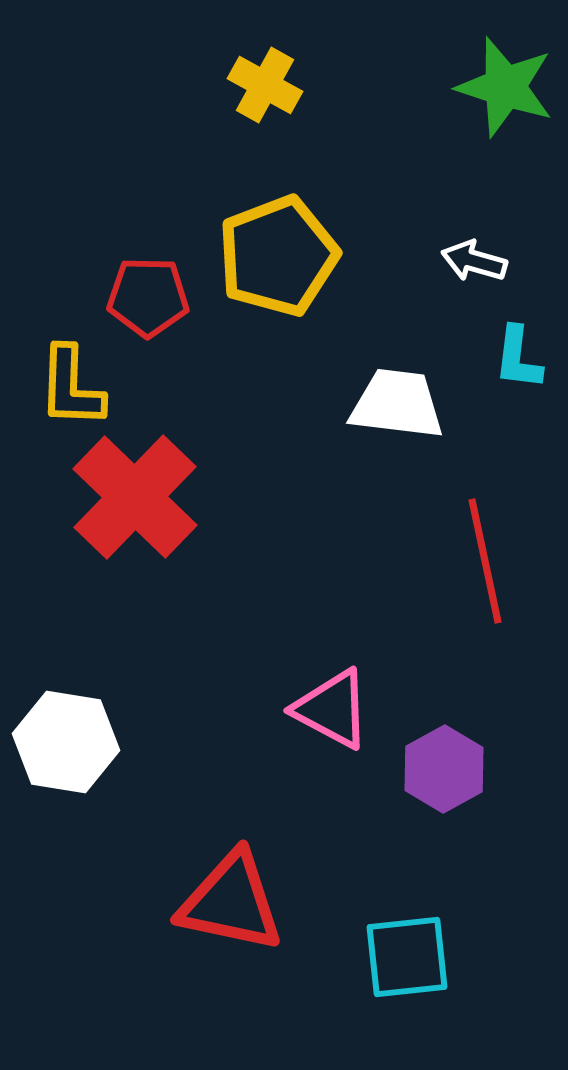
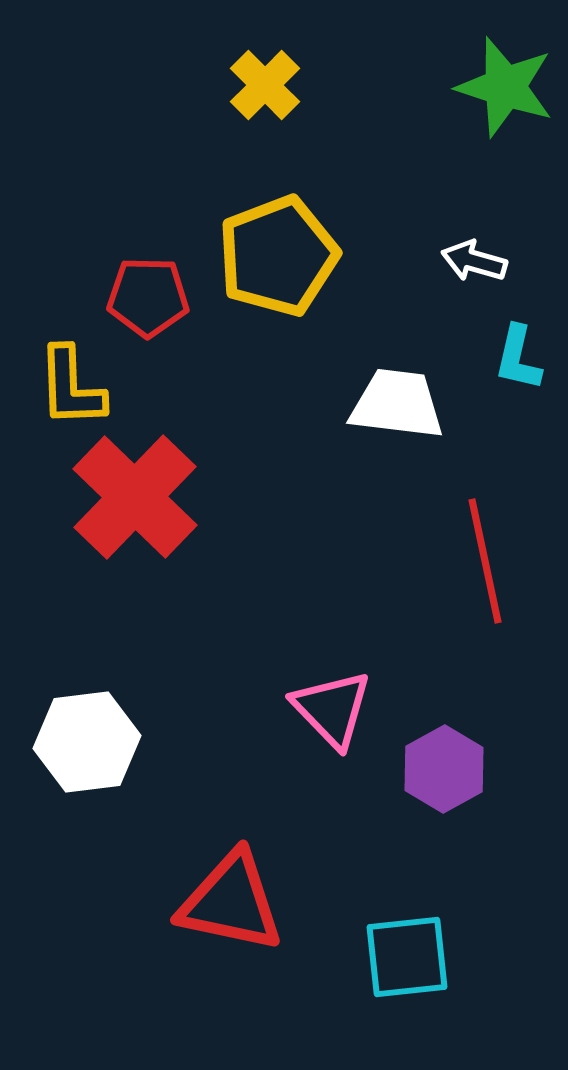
yellow cross: rotated 16 degrees clockwise
cyan L-shape: rotated 6 degrees clockwise
yellow L-shape: rotated 4 degrees counterclockwise
pink triangle: rotated 18 degrees clockwise
white hexagon: moved 21 px right; rotated 16 degrees counterclockwise
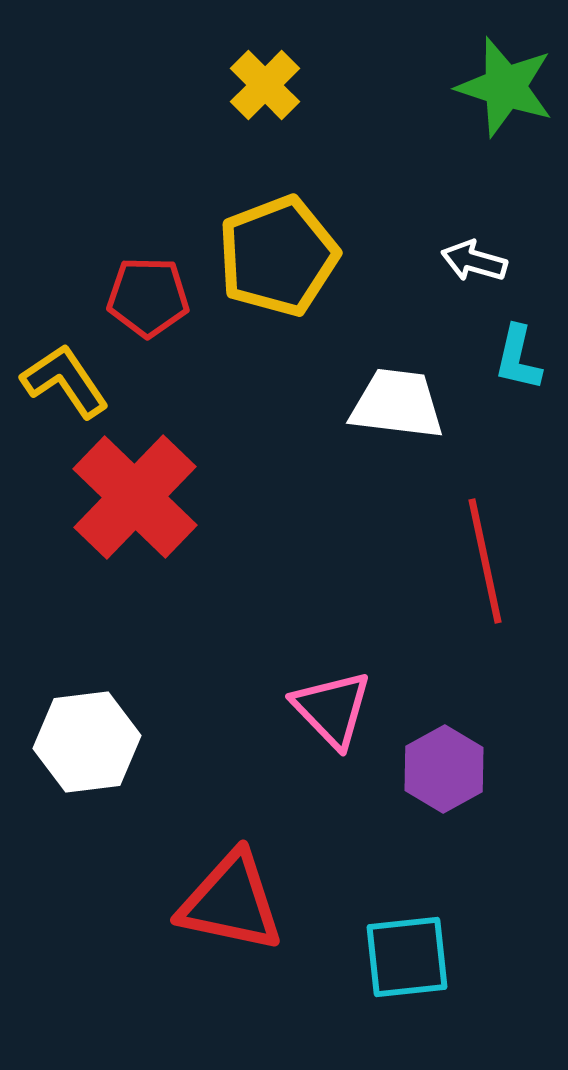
yellow L-shape: moved 6 px left, 6 px up; rotated 148 degrees clockwise
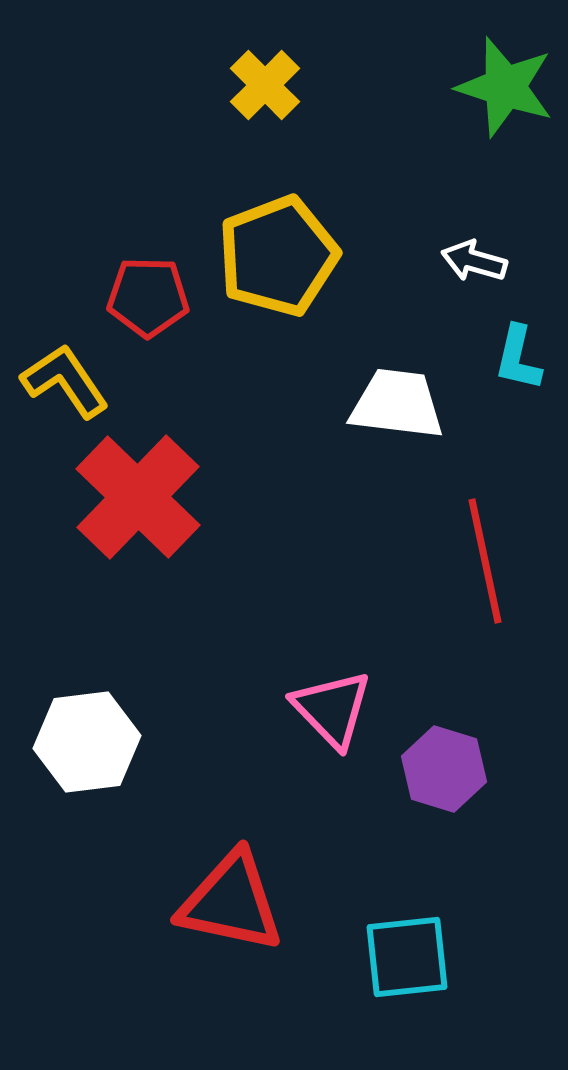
red cross: moved 3 px right
purple hexagon: rotated 14 degrees counterclockwise
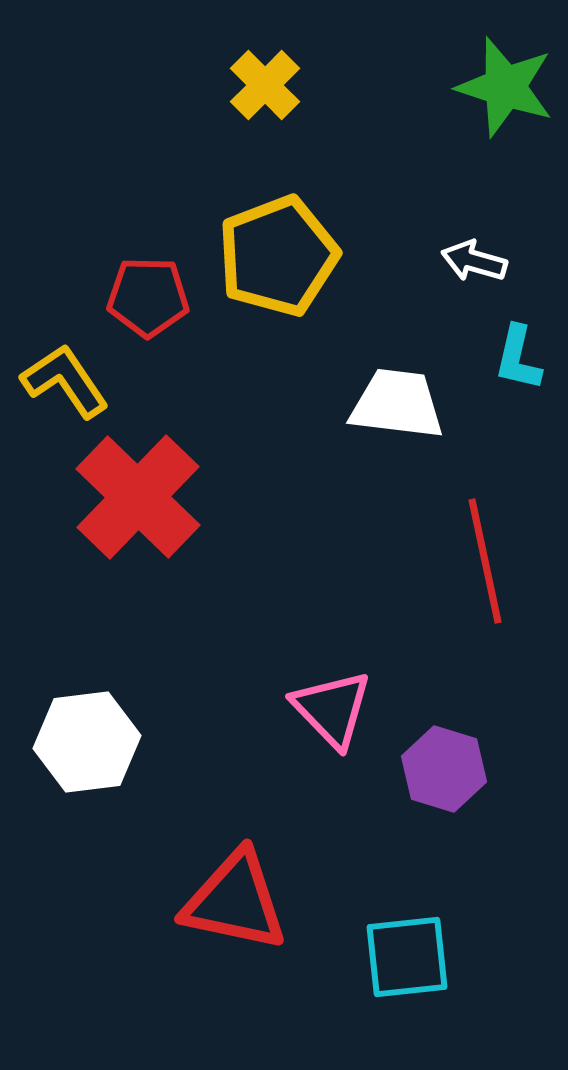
red triangle: moved 4 px right, 1 px up
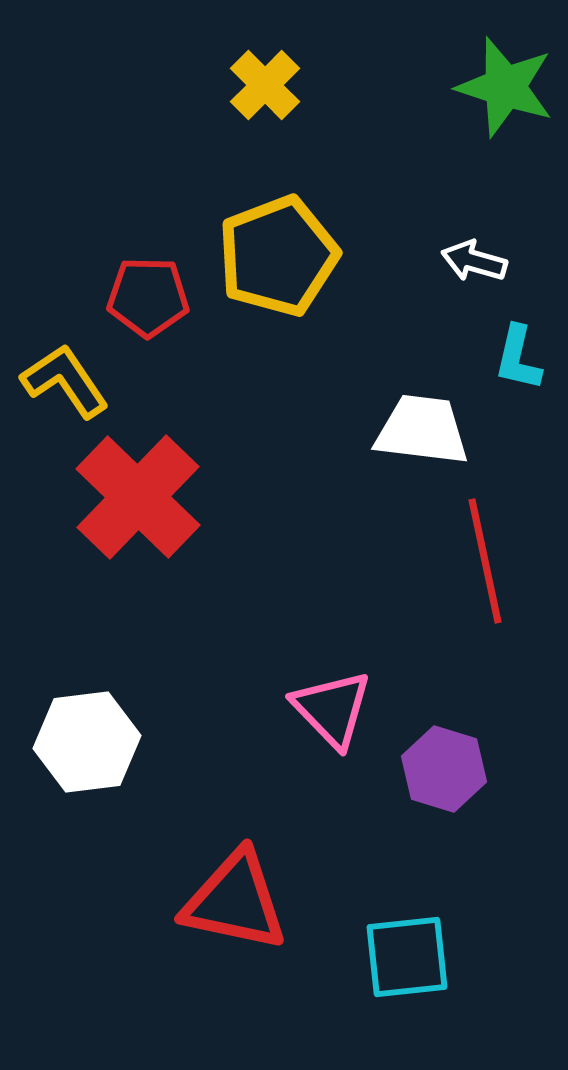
white trapezoid: moved 25 px right, 26 px down
